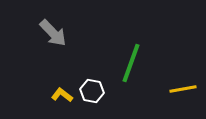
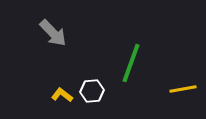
white hexagon: rotated 15 degrees counterclockwise
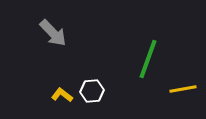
green line: moved 17 px right, 4 px up
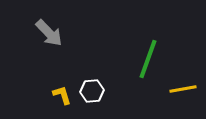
gray arrow: moved 4 px left
yellow L-shape: rotated 35 degrees clockwise
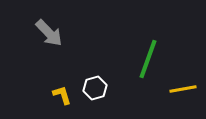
white hexagon: moved 3 px right, 3 px up; rotated 10 degrees counterclockwise
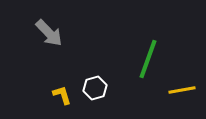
yellow line: moved 1 px left, 1 px down
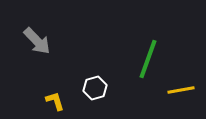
gray arrow: moved 12 px left, 8 px down
yellow line: moved 1 px left
yellow L-shape: moved 7 px left, 6 px down
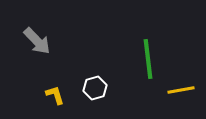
green line: rotated 27 degrees counterclockwise
yellow L-shape: moved 6 px up
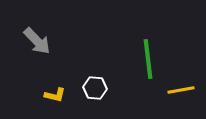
white hexagon: rotated 20 degrees clockwise
yellow L-shape: rotated 120 degrees clockwise
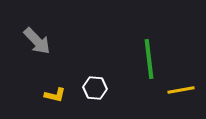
green line: moved 1 px right
